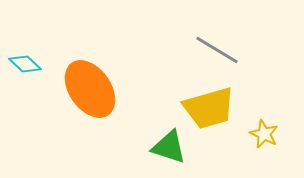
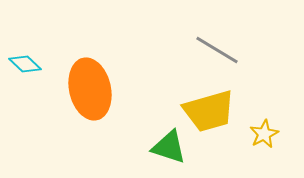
orange ellipse: rotated 22 degrees clockwise
yellow trapezoid: moved 3 px down
yellow star: rotated 20 degrees clockwise
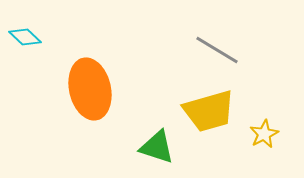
cyan diamond: moved 27 px up
green triangle: moved 12 px left
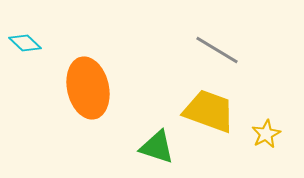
cyan diamond: moved 6 px down
orange ellipse: moved 2 px left, 1 px up
yellow trapezoid: rotated 144 degrees counterclockwise
yellow star: moved 2 px right
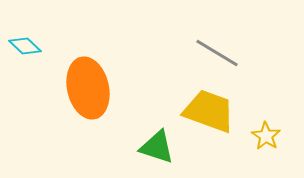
cyan diamond: moved 3 px down
gray line: moved 3 px down
yellow star: moved 2 px down; rotated 12 degrees counterclockwise
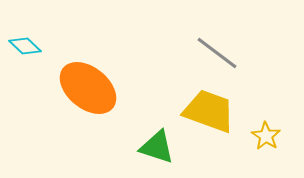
gray line: rotated 6 degrees clockwise
orange ellipse: rotated 38 degrees counterclockwise
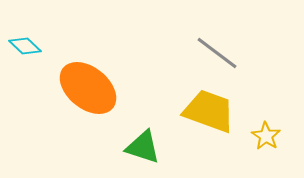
green triangle: moved 14 px left
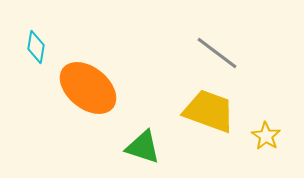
cyan diamond: moved 11 px right, 1 px down; rotated 56 degrees clockwise
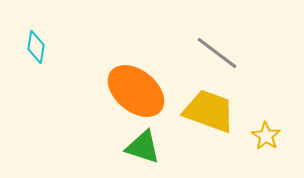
orange ellipse: moved 48 px right, 3 px down
